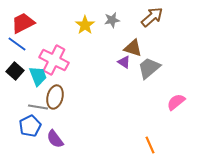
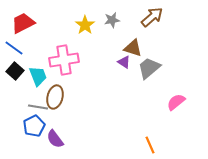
blue line: moved 3 px left, 4 px down
pink cross: moved 10 px right; rotated 36 degrees counterclockwise
blue pentagon: moved 4 px right
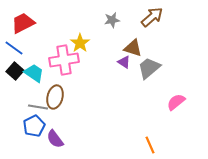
yellow star: moved 5 px left, 18 px down
cyan trapezoid: moved 4 px left, 3 px up; rotated 35 degrees counterclockwise
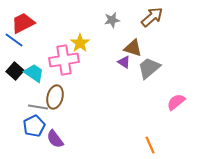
blue line: moved 8 px up
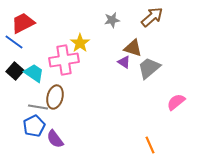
blue line: moved 2 px down
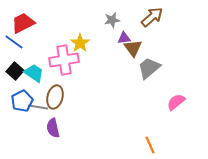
brown triangle: rotated 36 degrees clockwise
purple triangle: moved 24 px up; rotated 40 degrees counterclockwise
blue pentagon: moved 12 px left, 25 px up
purple semicircle: moved 2 px left, 11 px up; rotated 24 degrees clockwise
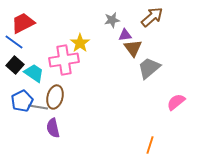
purple triangle: moved 1 px right, 3 px up
black square: moved 6 px up
orange line: rotated 42 degrees clockwise
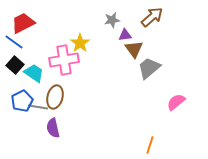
brown triangle: moved 1 px right, 1 px down
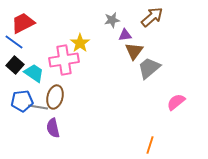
brown triangle: moved 2 px down; rotated 12 degrees clockwise
blue pentagon: rotated 20 degrees clockwise
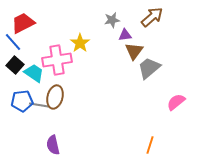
blue line: moved 1 px left; rotated 12 degrees clockwise
pink cross: moved 7 px left
gray line: moved 1 px right, 2 px up
purple semicircle: moved 17 px down
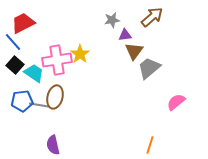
yellow star: moved 11 px down
